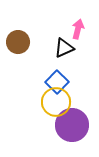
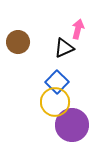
yellow circle: moved 1 px left
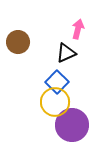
black triangle: moved 2 px right, 5 px down
